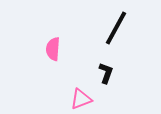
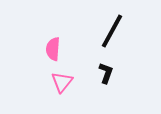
black line: moved 4 px left, 3 px down
pink triangle: moved 19 px left, 17 px up; rotated 30 degrees counterclockwise
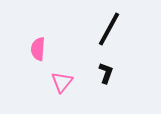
black line: moved 3 px left, 2 px up
pink semicircle: moved 15 px left
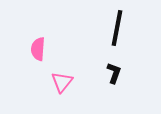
black line: moved 8 px right, 1 px up; rotated 18 degrees counterclockwise
black L-shape: moved 8 px right
